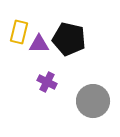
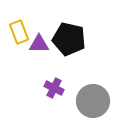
yellow rectangle: rotated 35 degrees counterclockwise
purple cross: moved 7 px right, 6 px down
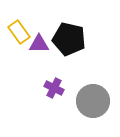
yellow rectangle: rotated 15 degrees counterclockwise
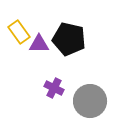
gray circle: moved 3 px left
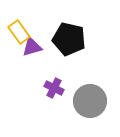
purple triangle: moved 7 px left, 3 px down; rotated 15 degrees counterclockwise
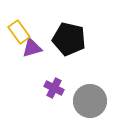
purple triangle: moved 1 px down
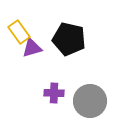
purple cross: moved 5 px down; rotated 24 degrees counterclockwise
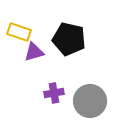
yellow rectangle: rotated 35 degrees counterclockwise
purple triangle: moved 2 px right, 4 px down
purple cross: rotated 12 degrees counterclockwise
